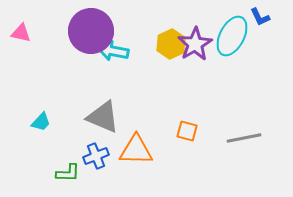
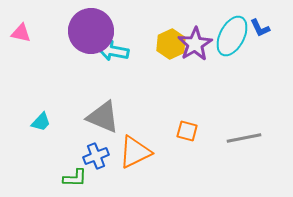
blue L-shape: moved 11 px down
orange triangle: moved 1 px left, 2 px down; rotated 27 degrees counterclockwise
green L-shape: moved 7 px right, 5 px down
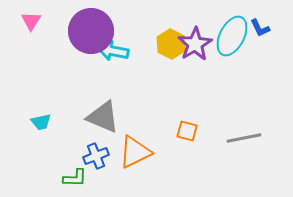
pink triangle: moved 10 px right, 12 px up; rotated 50 degrees clockwise
yellow hexagon: rotated 8 degrees counterclockwise
cyan trapezoid: rotated 35 degrees clockwise
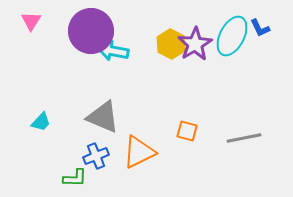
cyan trapezoid: rotated 35 degrees counterclockwise
orange triangle: moved 4 px right
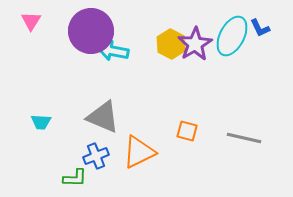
cyan trapezoid: rotated 50 degrees clockwise
gray line: rotated 24 degrees clockwise
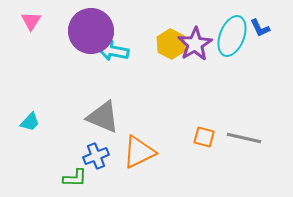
cyan ellipse: rotated 6 degrees counterclockwise
cyan trapezoid: moved 11 px left; rotated 50 degrees counterclockwise
orange square: moved 17 px right, 6 px down
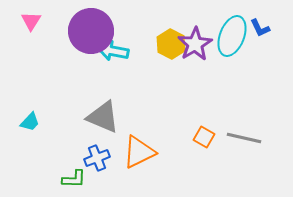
orange square: rotated 15 degrees clockwise
blue cross: moved 1 px right, 2 px down
green L-shape: moved 1 px left, 1 px down
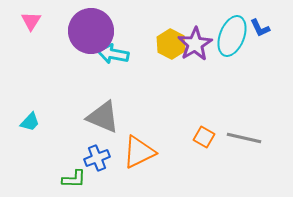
cyan arrow: moved 3 px down
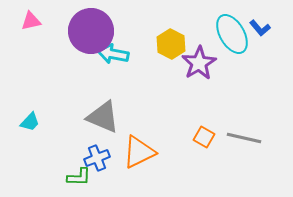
pink triangle: rotated 45 degrees clockwise
blue L-shape: rotated 15 degrees counterclockwise
cyan ellipse: moved 2 px up; rotated 51 degrees counterclockwise
purple star: moved 4 px right, 19 px down
green L-shape: moved 5 px right, 2 px up
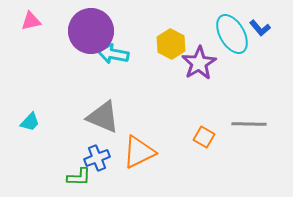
gray line: moved 5 px right, 14 px up; rotated 12 degrees counterclockwise
